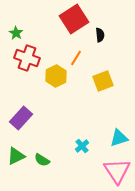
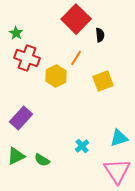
red square: moved 2 px right; rotated 12 degrees counterclockwise
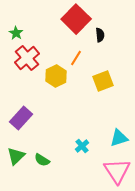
red cross: rotated 30 degrees clockwise
green triangle: rotated 18 degrees counterclockwise
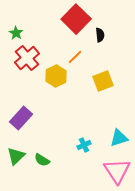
orange line: moved 1 px left, 1 px up; rotated 14 degrees clockwise
cyan cross: moved 2 px right, 1 px up; rotated 16 degrees clockwise
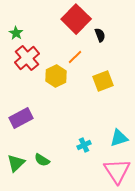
black semicircle: rotated 16 degrees counterclockwise
purple rectangle: rotated 20 degrees clockwise
green triangle: moved 7 px down
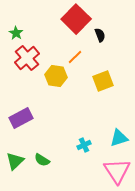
yellow hexagon: rotated 25 degrees counterclockwise
green triangle: moved 1 px left, 2 px up
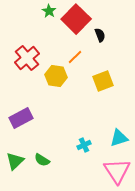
green star: moved 33 px right, 22 px up
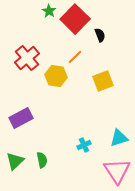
red square: moved 1 px left
green semicircle: rotated 133 degrees counterclockwise
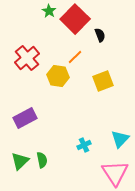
yellow hexagon: moved 2 px right
purple rectangle: moved 4 px right
cyan triangle: moved 1 px right, 1 px down; rotated 30 degrees counterclockwise
green triangle: moved 5 px right
pink triangle: moved 2 px left, 2 px down
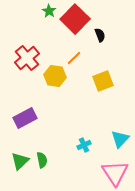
orange line: moved 1 px left, 1 px down
yellow hexagon: moved 3 px left
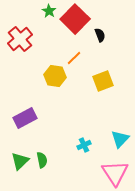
red cross: moved 7 px left, 19 px up
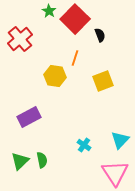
orange line: moved 1 px right; rotated 28 degrees counterclockwise
purple rectangle: moved 4 px right, 1 px up
cyan triangle: moved 1 px down
cyan cross: rotated 32 degrees counterclockwise
